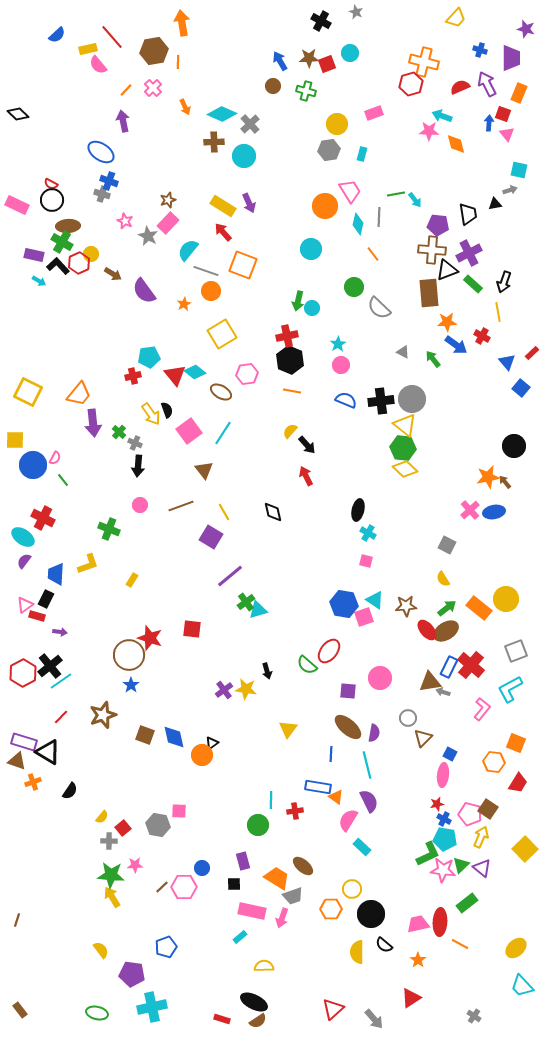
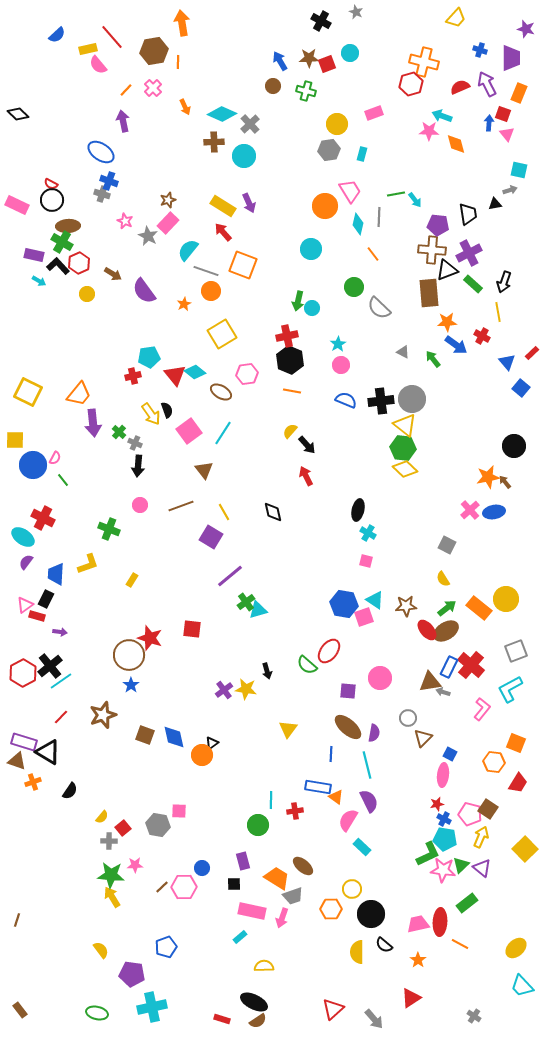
yellow circle at (91, 254): moved 4 px left, 40 px down
purple semicircle at (24, 561): moved 2 px right, 1 px down
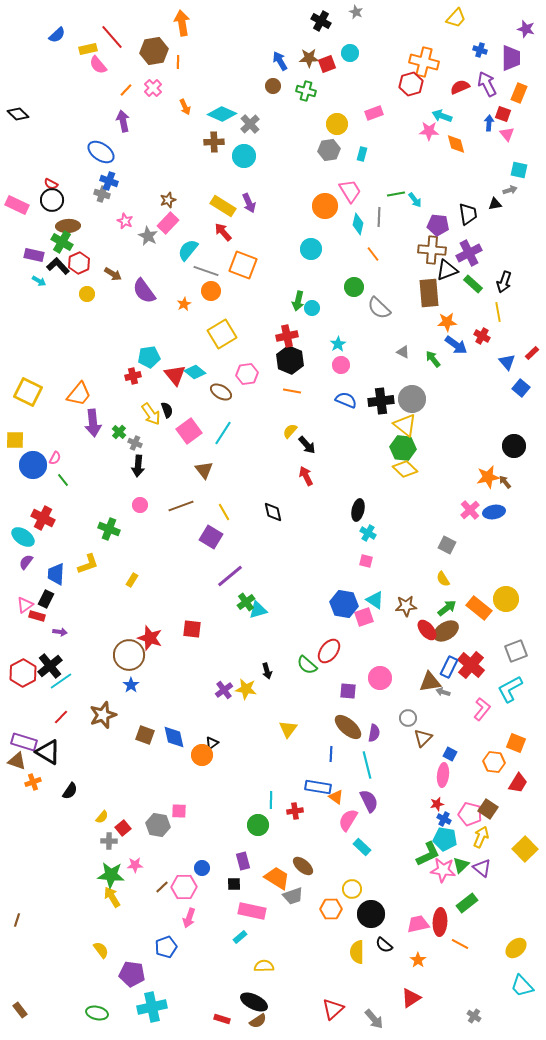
pink arrow at (282, 918): moved 93 px left
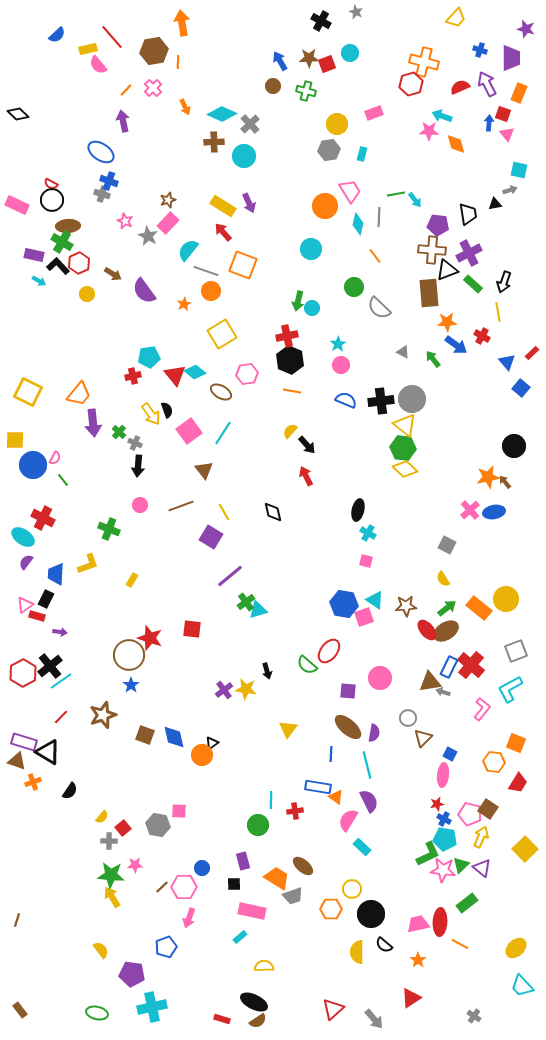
orange line at (373, 254): moved 2 px right, 2 px down
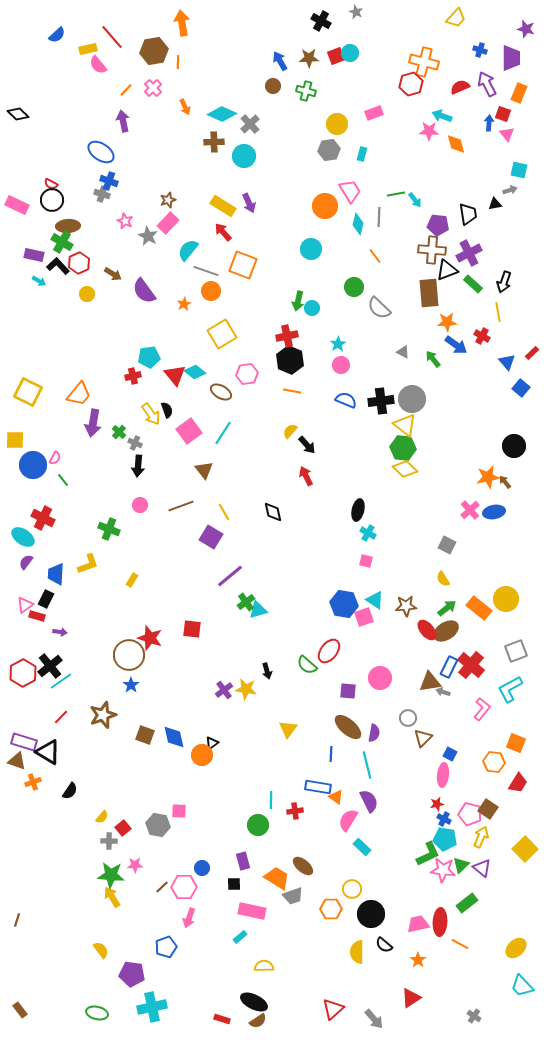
red square at (327, 64): moved 9 px right, 8 px up
purple arrow at (93, 423): rotated 16 degrees clockwise
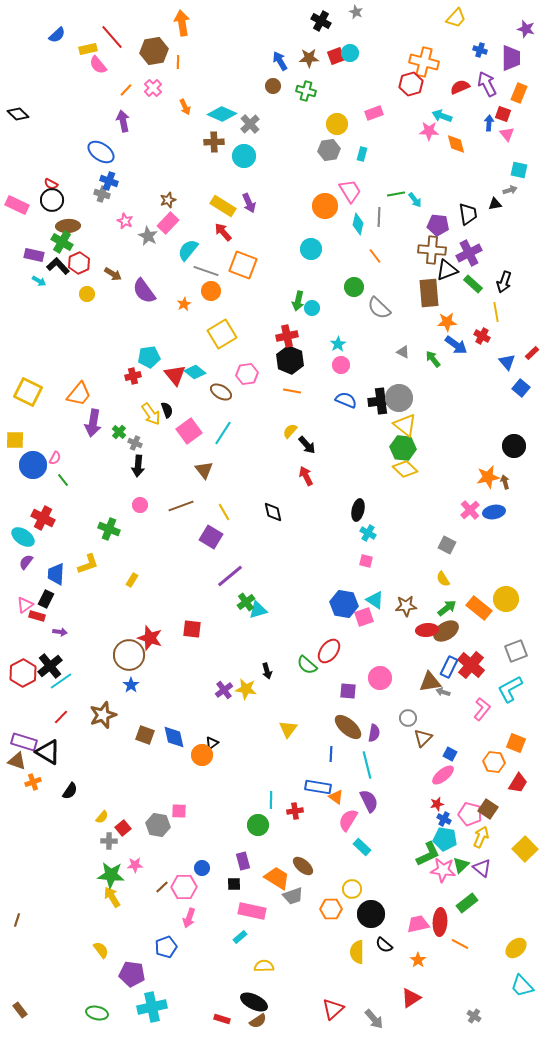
yellow line at (498, 312): moved 2 px left
gray circle at (412, 399): moved 13 px left, 1 px up
brown arrow at (505, 482): rotated 24 degrees clockwise
red ellipse at (427, 630): rotated 55 degrees counterclockwise
pink ellipse at (443, 775): rotated 45 degrees clockwise
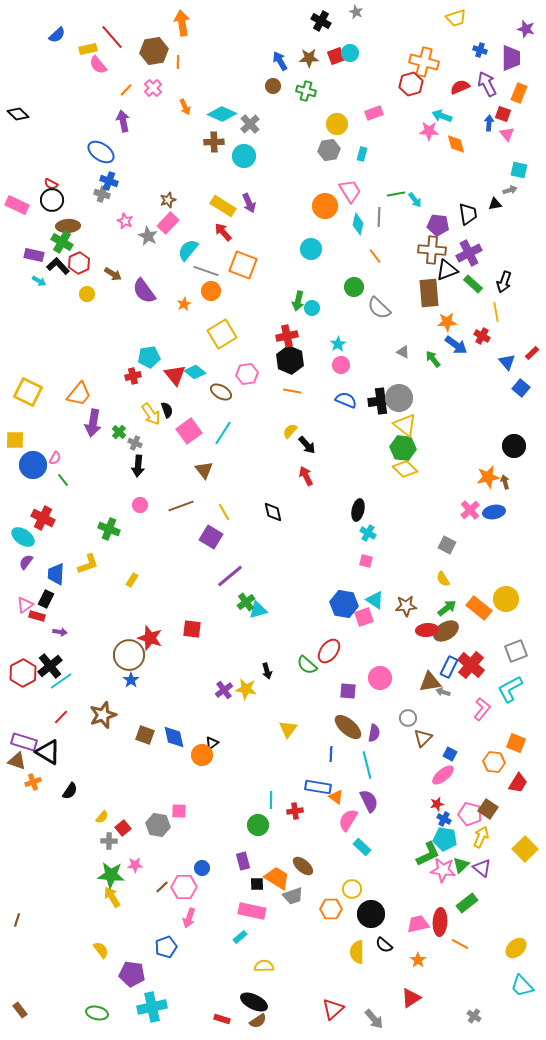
yellow trapezoid at (456, 18): rotated 30 degrees clockwise
blue star at (131, 685): moved 5 px up
black square at (234, 884): moved 23 px right
